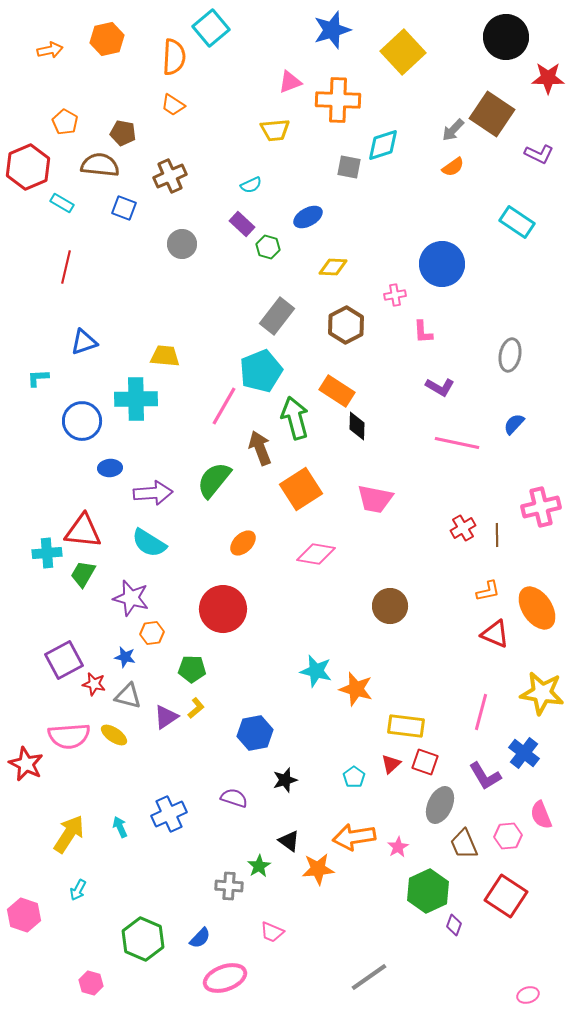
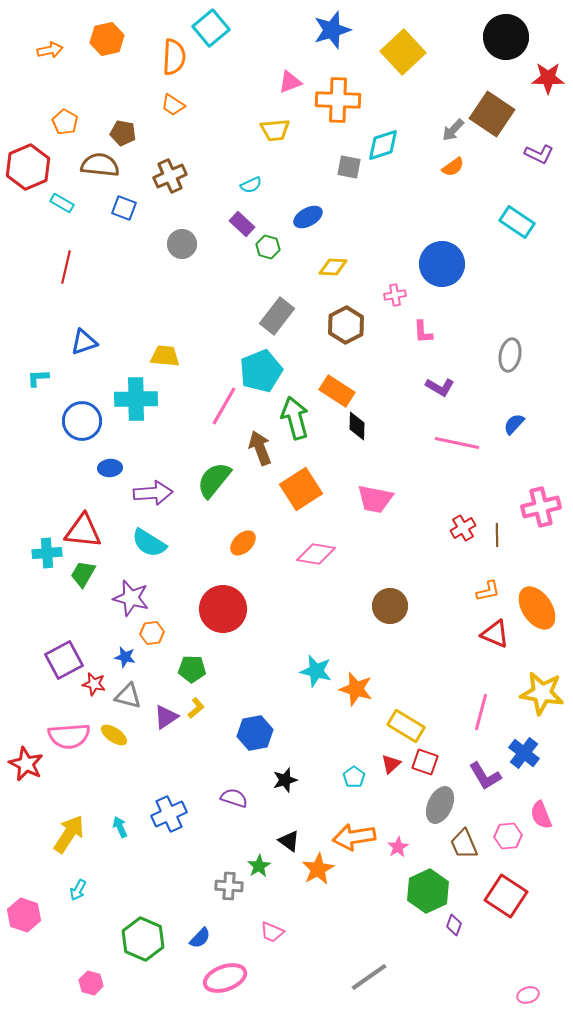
yellow rectangle at (406, 726): rotated 24 degrees clockwise
orange star at (318, 869): rotated 24 degrees counterclockwise
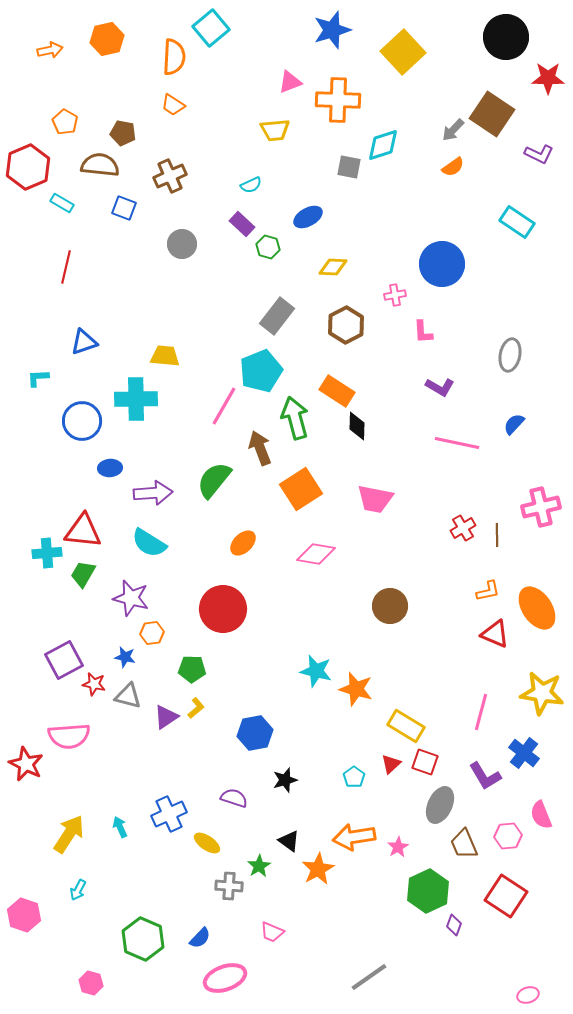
yellow ellipse at (114, 735): moved 93 px right, 108 px down
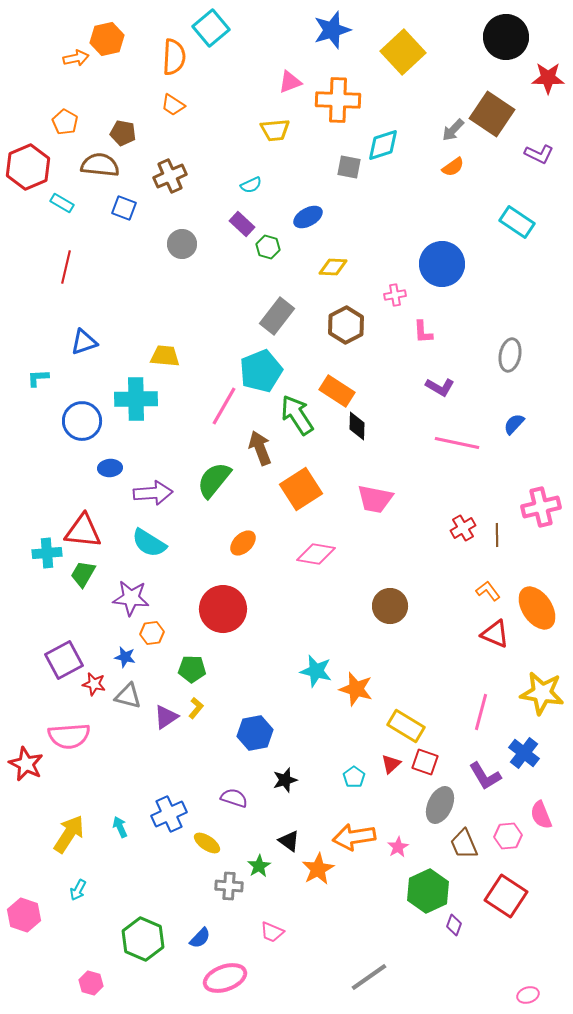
orange arrow at (50, 50): moved 26 px right, 8 px down
green arrow at (295, 418): moved 2 px right, 3 px up; rotated 18 degrees counterclockwise
orange L-shape at (488, 591): rotated 115 degrees counterclockwise
purple star at (131, 598): rotated 9 degrees counterclockwise
yellow L-shape at (196, 708): rotated 10 degrees counterclockwise
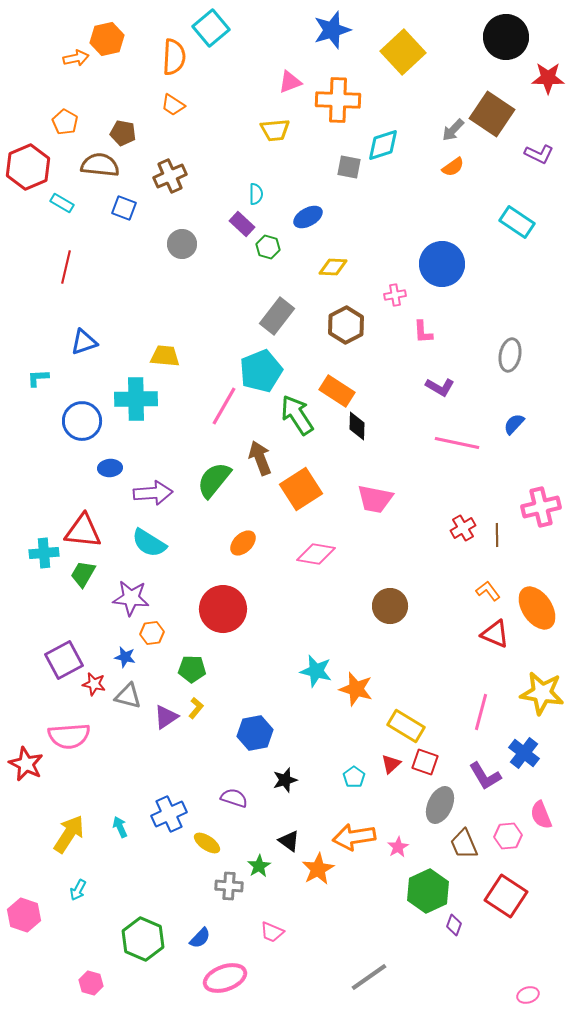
cyan semicircle at (251, 185): moved 5 px right, 9 px down; rotated 65 degrees counterclockwise
brown arrow at (260, 448): moved 10 px down
cyan cross at (47, 553): moved 3 px left
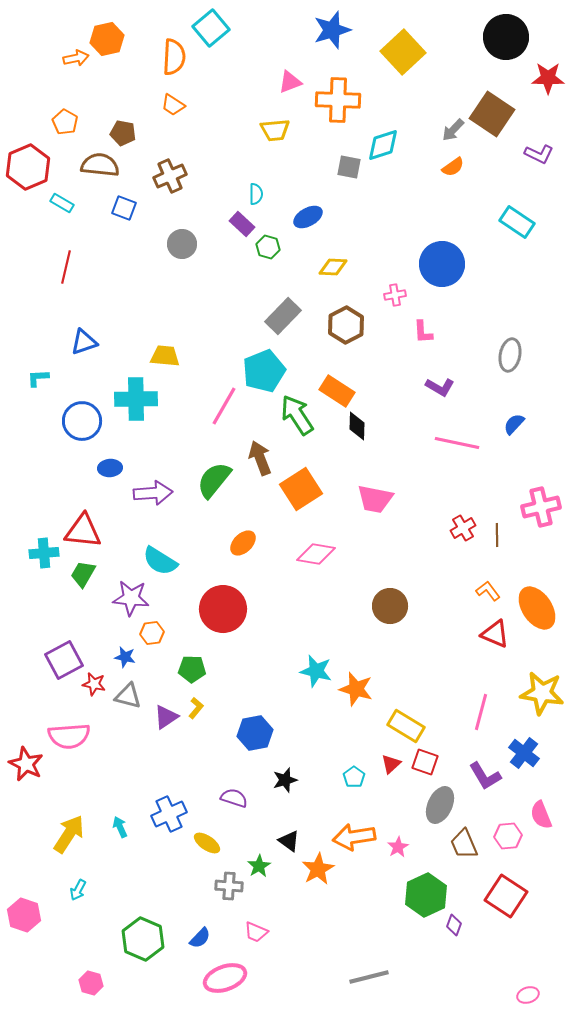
gray rectangle at (277, 316): moved 6 px right; rotated 6 degrees clockwise
cyan pentagon at (261, 371): moved 3 px right
cyan semicircle at (149, 543): moved 11 px right, 18 px down
green hexagon at (428, 891): moved 2 px left, 4 px down
pink trapezoid at (272, 932): moved 16 px left
gray line at (369, 977): rotated 21 degrees clockwise
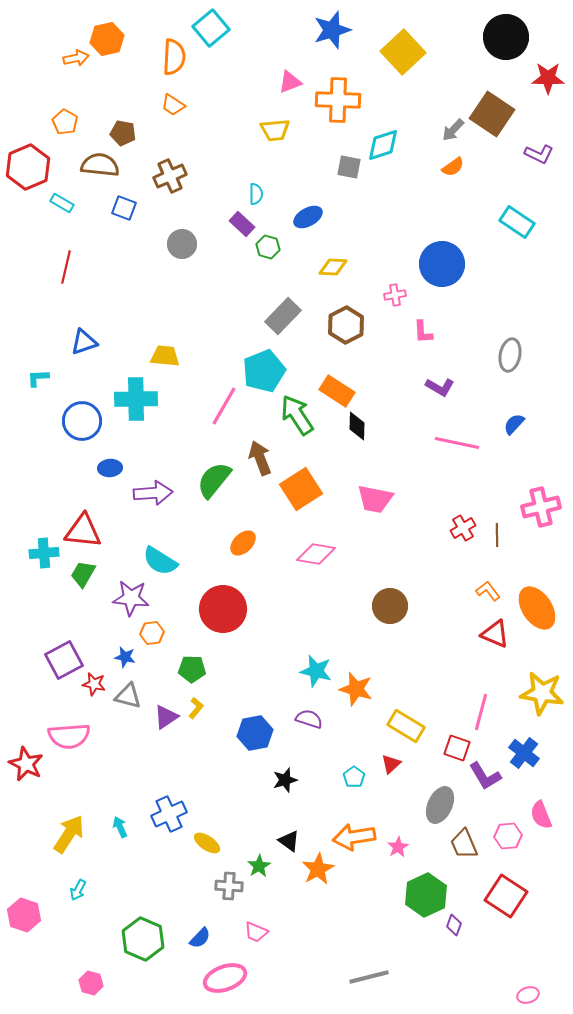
red square at (425, 762): moved 32 px right, 14 px up
purple semicircle at (234, 798): moved 75 px right, 79 px up
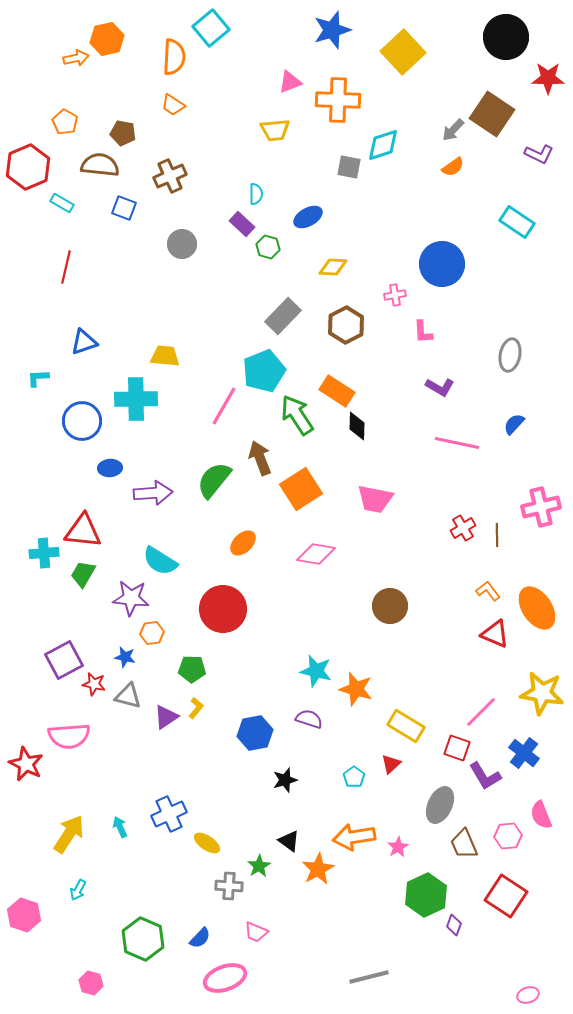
pink line at (481, 712): rotated 30 degrees clockwise
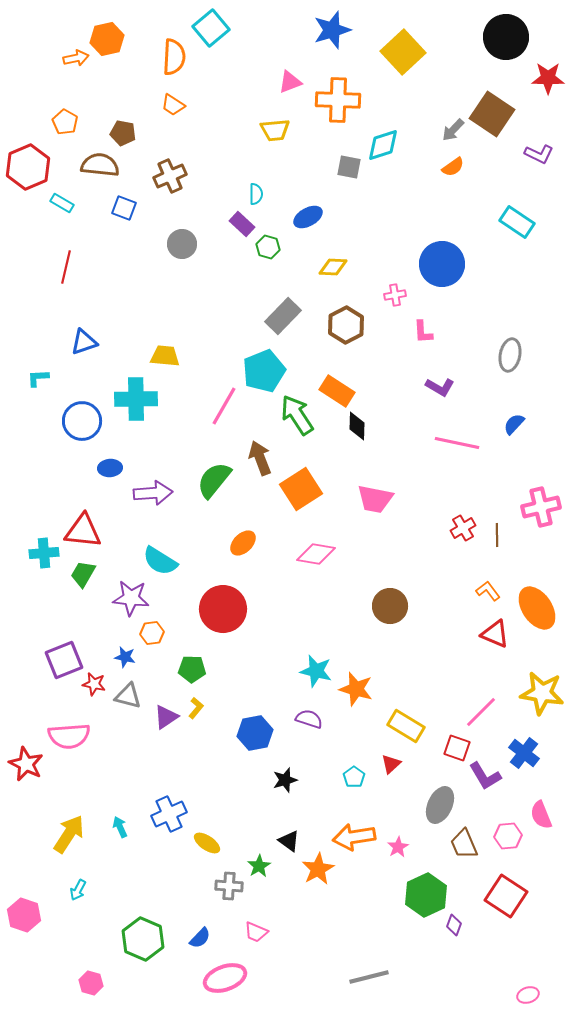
purple square at (64, 660): rotated 6 degrees clockwise
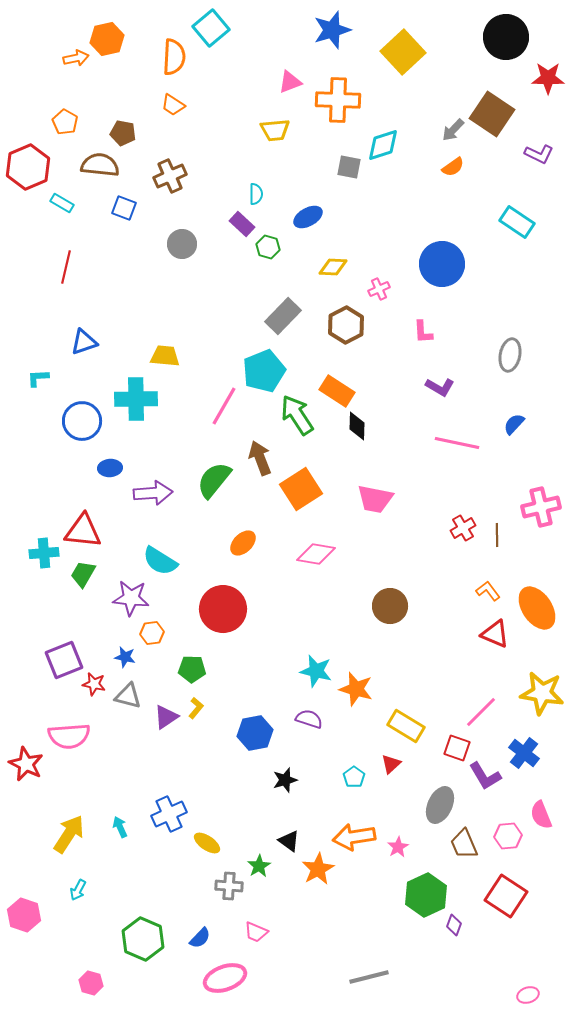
pink cross at (395, 295): moved 16 px left, 6 px up; rotated 15 degrees counterclockwise
